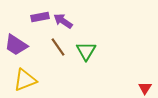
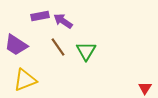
purple rectangle: moved 1 px up
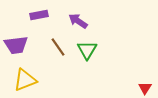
purple rectangle: moved 1 px left, 1 px up
purple arrow: moved 15 px right
purple trapezoid: rotated 40 degrees counterclockwise
green triangle: moved 1 px right, 1 px up
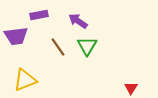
purple trapezoid: moved 9 px up
green triangle: moved 4 px up
red triangle: moved 14 px left
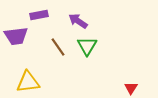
yellow triangle: moved 3 px right, 2 px down; rotated 15 degrees clockwise
